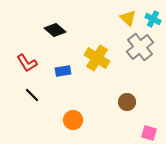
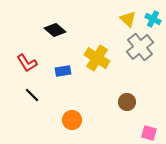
yellow triangle: moved 1 px down
orange circle: moved 1 px left
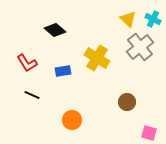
black line: rotated 21 degrees counterclockwise
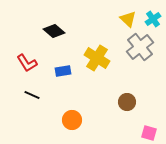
cyan cross: rotated 28 degrees clockwise
black diamond: moved 1 px left, 1 px down
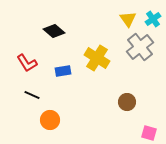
yellow triangle: rotated 12 degrees clockwise
orange circle: moved 22 px left
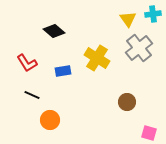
cyan cross: moved 5 px up; rotated 28 degrees clockwise
gray cross: moved 1 px left, 1 px down
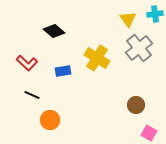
cyan cross: moved 2 px right
red L-shape: rotated 15 degrees counterclockwise
brown circle: moved 9 px right, 3 px down
pink square: rotated 14 degrees clockwise
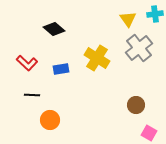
black diamond: moved 2 px up
blue rectangle: moved 2 px left, 2 px up
black line: rotated 21 degrees counterclockwise
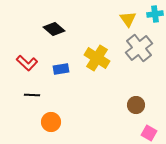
orange circle: moved 1 px right, 2 px down
